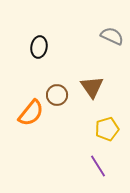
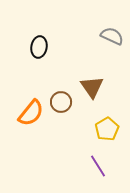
brown circle: moved 4 px right, 7 px down
yellow pentagon: rotated 15 degrees counterclockwise
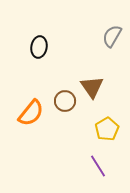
gray semicircle: rotated 85 degrees counterclockwise
brown circle: moved 4 px right, 1 px up
